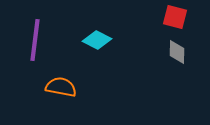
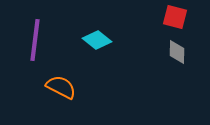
cyan diamond: rotated 12 degrees clockwise
orange semicircle: rotated 16 degrees clockwise
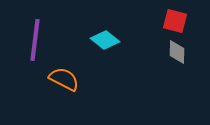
red square: moved 4 px down
cyan diamond: moved 8 px right
orange semicircle: moved 3 px right, 8 px up
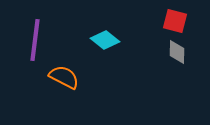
orange semicircle: moved 2 px up
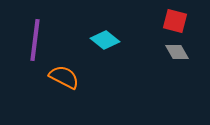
gray diamond: rotated 30 degrees counterclockwise
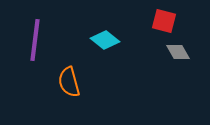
red square: moved 11 px left
gray diamond: moved 1 px right
orange semicircle: moved 5 px right, 5 px down; rotated 132 degrees counterclockwise
